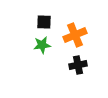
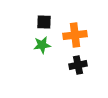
orange cross: rotated 15 degrees clockwise
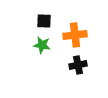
black square: moved 1 px up
green star: rotated 18 degrees clockwise
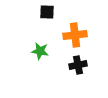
black square: moved 3 px right, 9 px up
green star: moved 2 px left, 6 px down
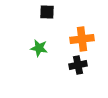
orange cross: moved 7 px right, 4 px down
green star: moved 1 px left, 3 px up
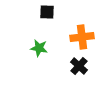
orange cross: moved 2 px up
black cross: moved 1 px right, 1 px down; rotated 36 degrees counterclockwise
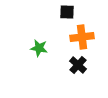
black square: moved 20 px right
black cross: moved 1 px left, 1 px up
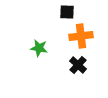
orange cross: moved 1 px left, 1 px up
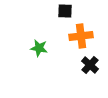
black square: moved 2 px left, 1 px up
black cross: moved 12 px right
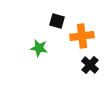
black square: moved 8 px left, 10 px down; rotated 14 degrees clockwise
orange cross: moved 1 px right
